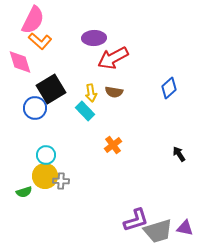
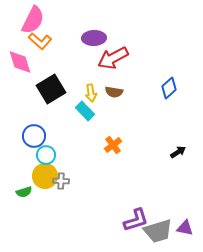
blue circle: moved 1 px left, 28 px down
black arrow: moved 1 px left, 2 px up; rotated 91 degrees clockwise
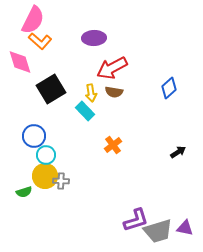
red arrow: moved 1 px left, 10 px down
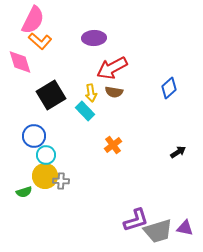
black square: moved 6 px down
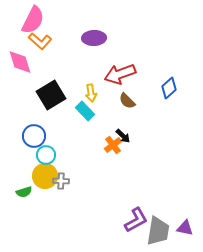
red arrow: moved 8 px right, 6 px down; rotated 8 degrees clockwise
brown semicircle: moved 13 px right, 9 px down; rotated 36 degrees clockwise
black arrow: moved 55 px left, 16 px up; rotated 77 degrees clockwise
purple L-shape: rotated 12 degrees counterclockwise
gray trapezoid: rotated 64 degrees counterclockwise
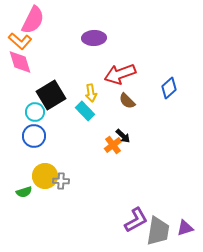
orange L-shape: moved 20 px left
cyan circle: moved 11 px left, 43 px up
purple triangle: rotated 30 degrees counterclockwise
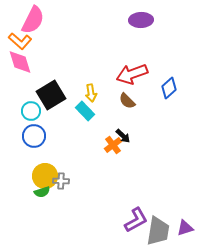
purple ellipse: moved 47 px right, 18 px up
red arrow: moved 12 px right
cyan circle: moved 4 px left, 1 px up
green semicircle: moved 18 px right
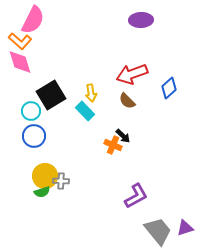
orange cross: rotated 30 degrees counterclockwise
purple L-shape: moved 24 px up
gray trapezoid: rotated 48 degrees counterclockwise
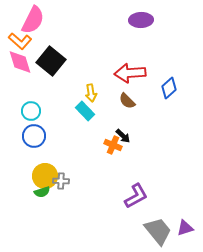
red arrow: moved 2 px left, 1 px up; rotated 16 degrees clockwise
black square: moved 34 px up; rotated 20 degrees counterclockwise
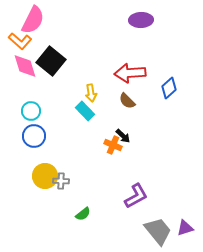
pink diamond: moved 5 px right, 4 px down
green semicircle: moved 41 px right, 22 px down; rotated 21 degrees counterclockwise
